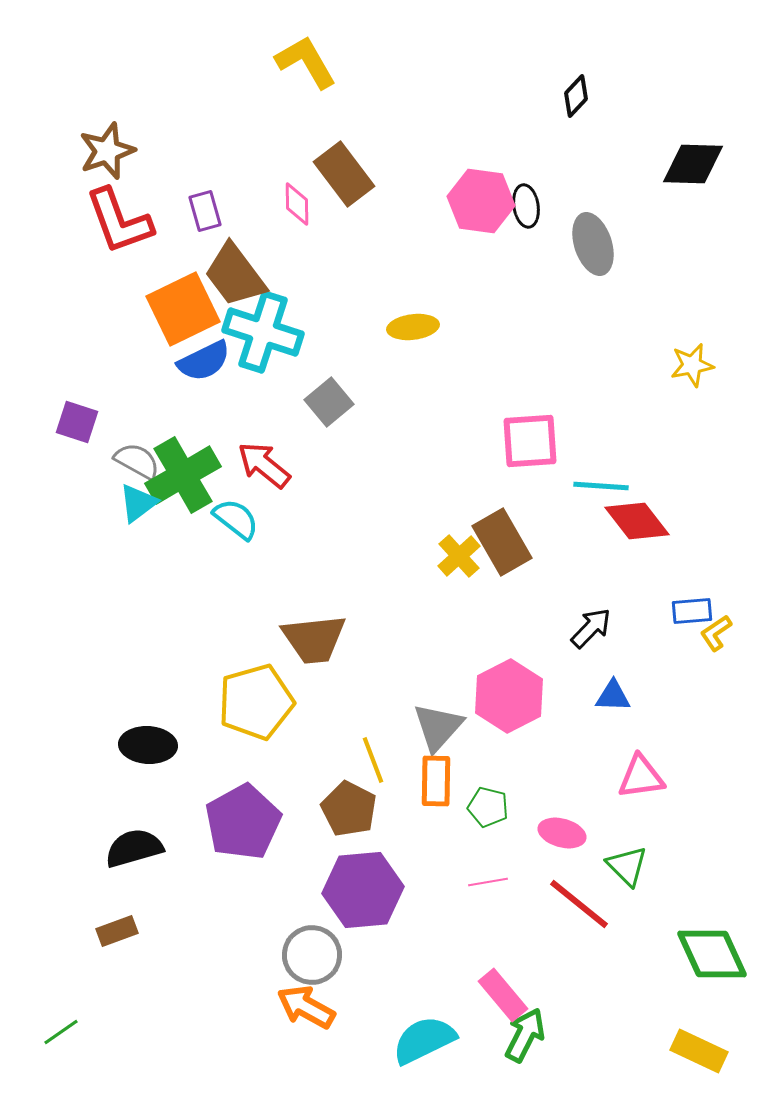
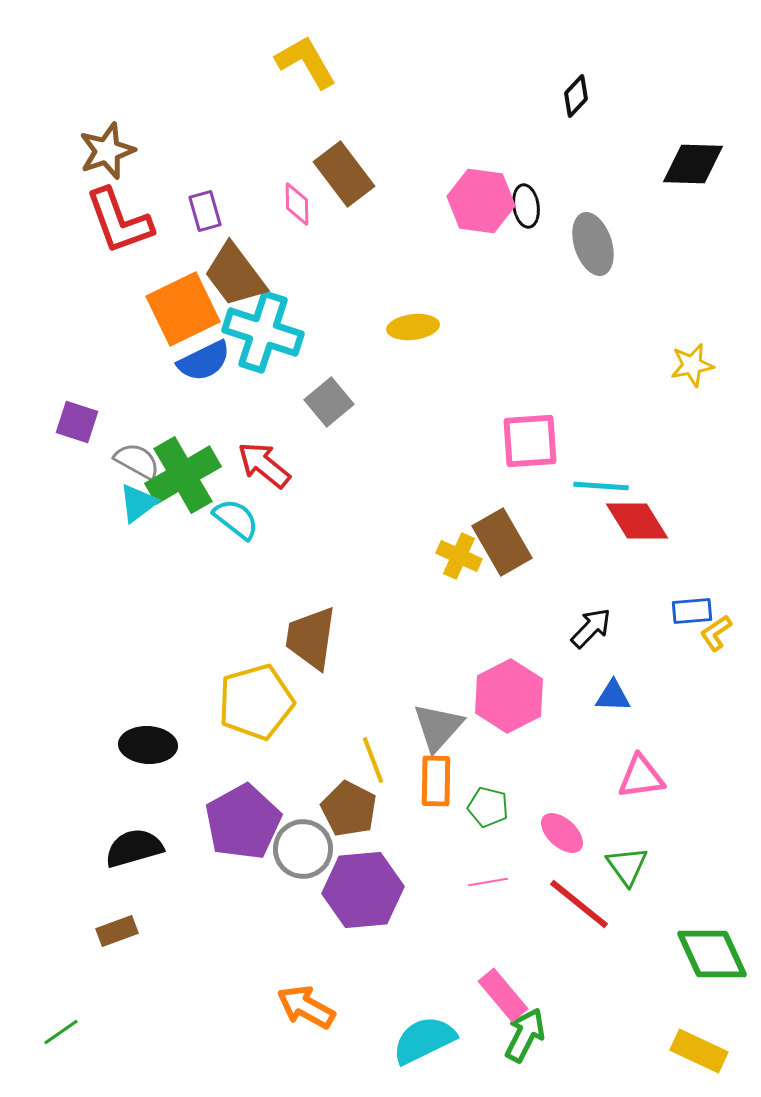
red diamond at (637, 521): rotated 6 degrees clockwise
yellow cross at (459, 556): rotated 24 degrees counterclockwise
brown trapezoid at (314, 639): moved 3 px left, 1 px up; rotated 104 degrees clockwise
pink ellipse at (562, 833): rotated 27 degrees clockwise
green triangle at (627, 866): rotated 9 degrees clockwise
gray circle at (312, 955): moved 9 px left, 106 px up
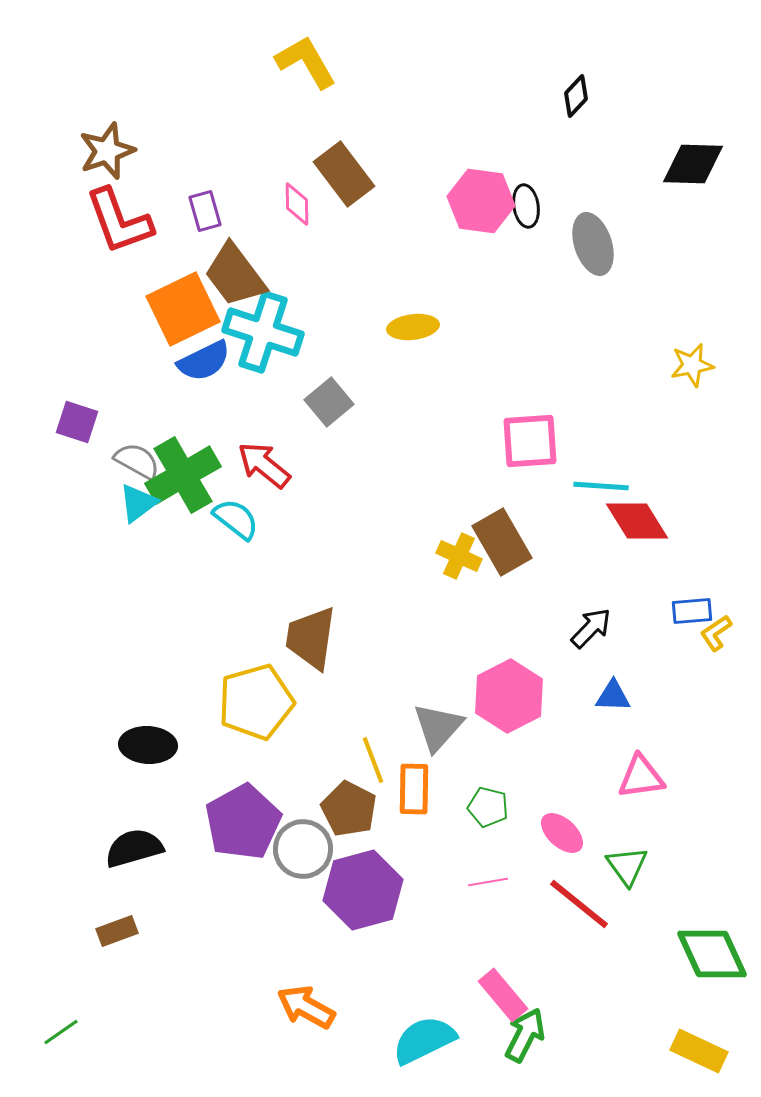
orange rectangle at (436, 781): moved 22 px left, 8 px down
purple hexagon at (363, 890): rotated 10 degrees counterclockwise
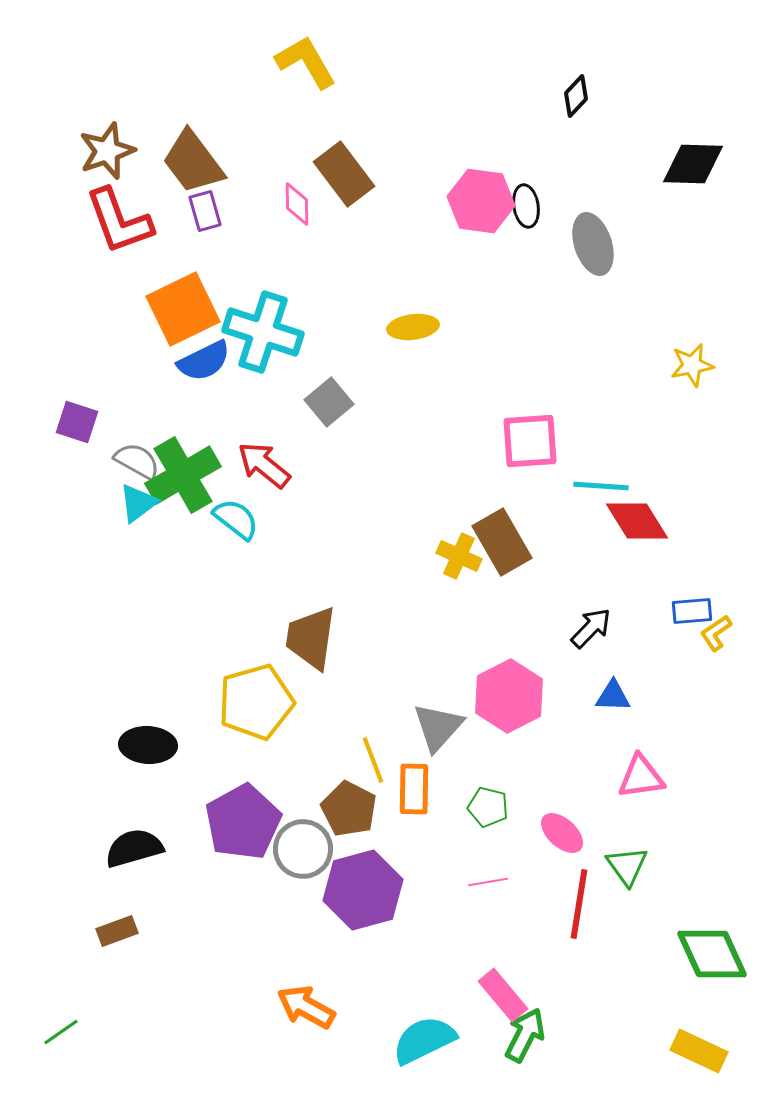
brown trapezoid at (235, 275): moved 42 px left, 113 px up
red line at (579, 904): rotated 60 degrees clockwise
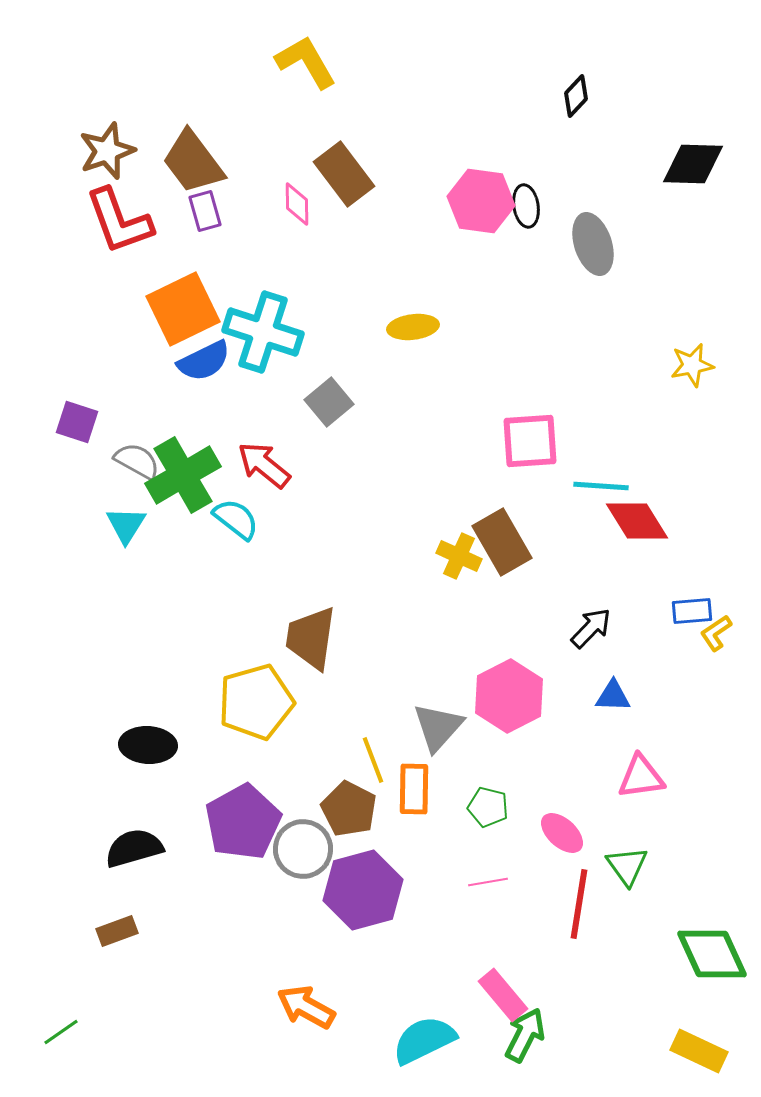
cyan triangle at (138, 503): moved 12 px left, 22 px down; rotated 21 degrees counterclockwise
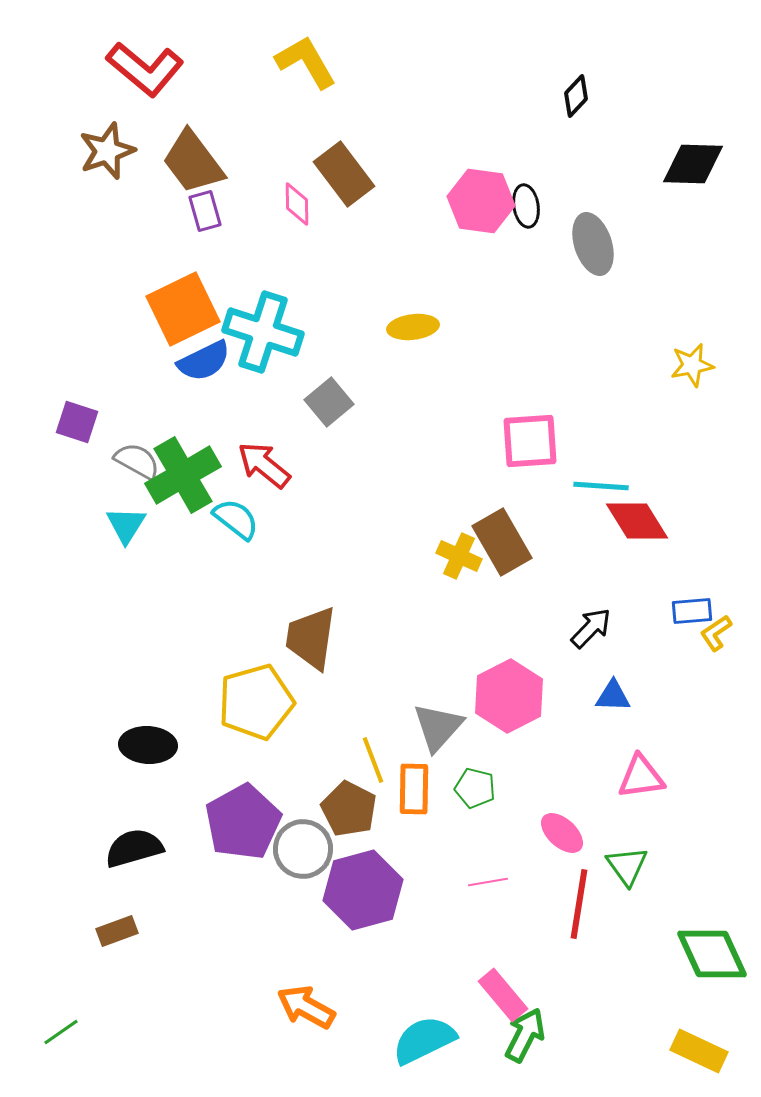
red L-shape at (119, 221): moved 26 px right, 152 px up; rotated 30 degrees counterclockwise
green pentagon at (488, 807): moved 13 px left, 19 px up
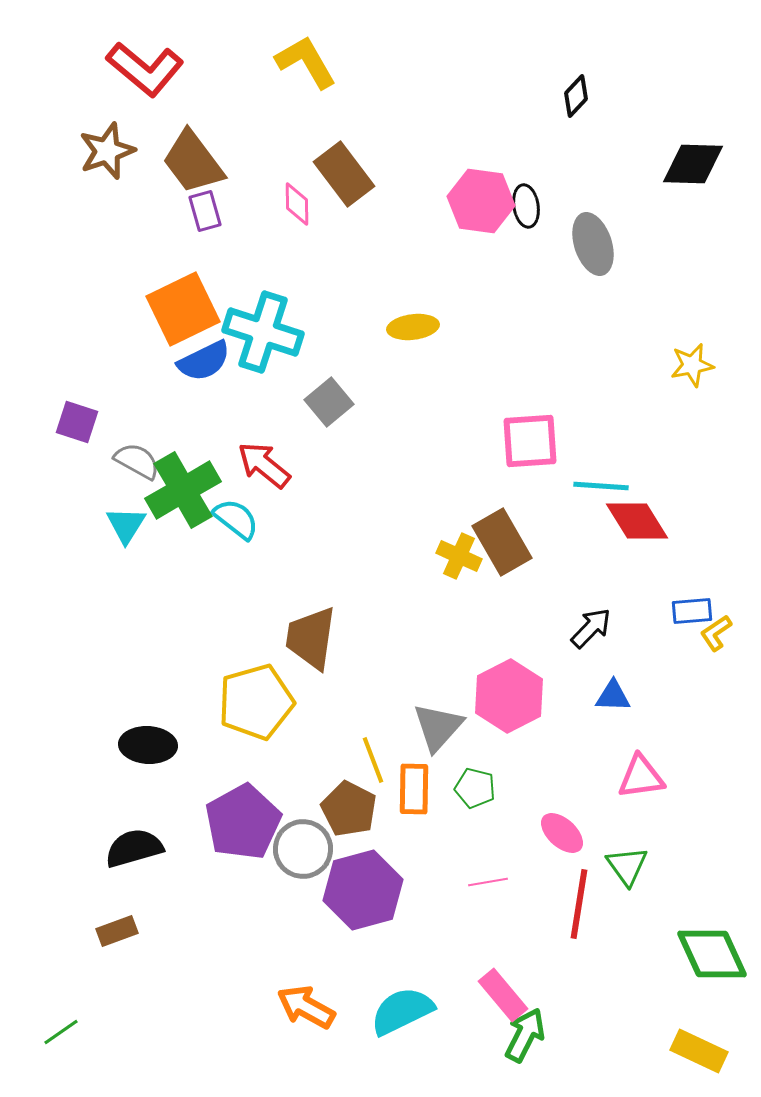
green cross at (183, 475): moved 15 px down
cyan semicircle at (424, 1040): moved 22 px left, 29 px up
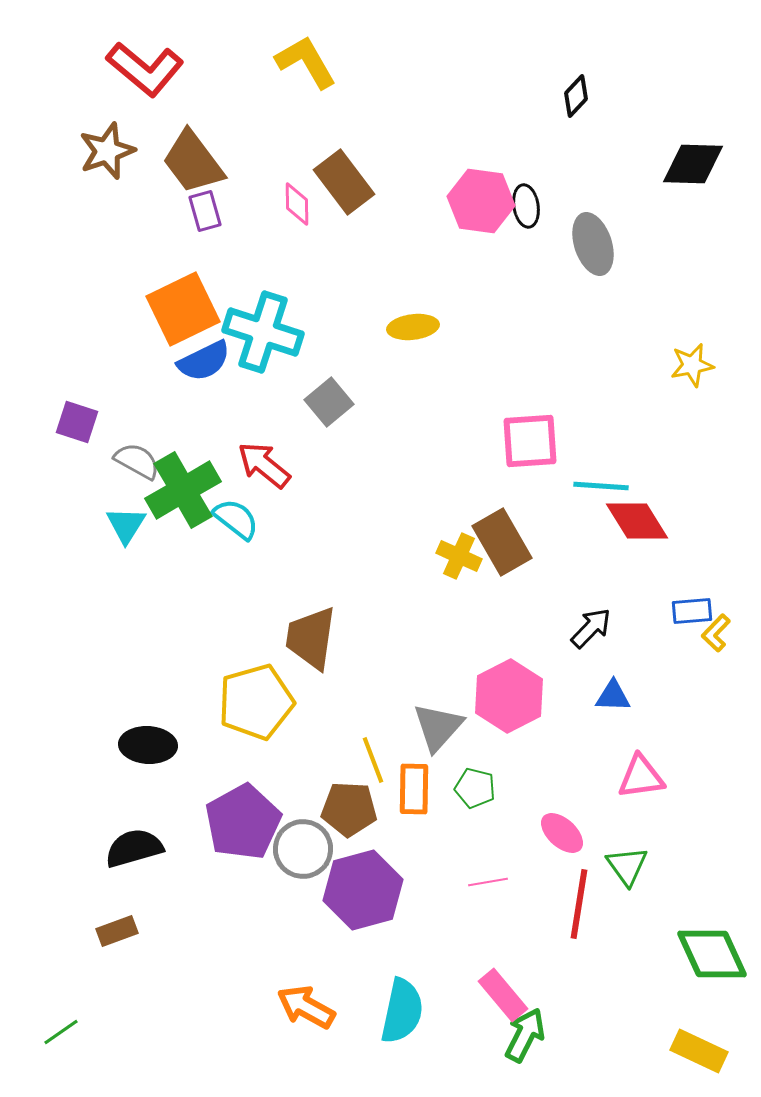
brown rectangle at (344, 174): moved 8 px down
yellow L-shape at (716, 633): rotated 12 degrees counterclockwise
brown pentagon at (349, 809): rotated 24 degrees counterclockwise
cyan semicircle at (402, 1011): rotated 128 degrees clockwise
